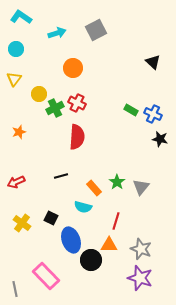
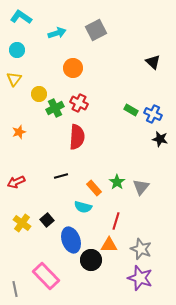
cyan circle: moved 1 px right, 1 px down
red cross: moved 2 px right
black square: moved 4 px left, 2 px down; rotated 24 degrees clockwise
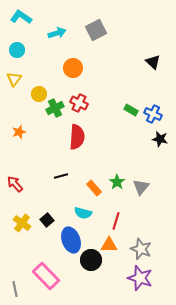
red arrow: moved 1 px left, 2 px down; rotated 72 degrees clockwise
cyan semicircle: moved 6 px down
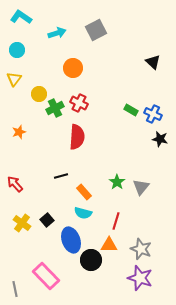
orange rectangle: moved 10 px left, 4 px down
